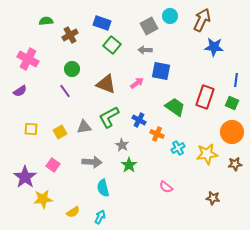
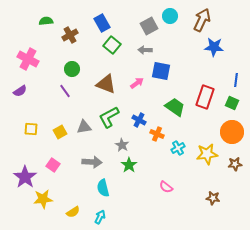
blue rectangle at (102, 23): rotated 42 degrees clockwise
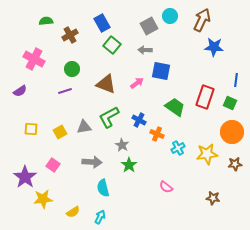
pink cross at (28, 59): moved 6 px right
purple line at (65, 91): rotated 72 degrees counterclockwise
green square at (232, 103): moved 2 px left
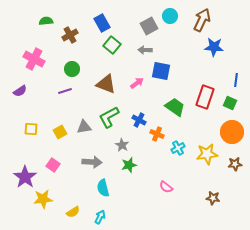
green star at (129, 165): rotated 21 degrees clockwise
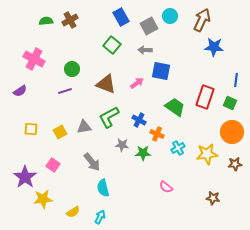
blue rectangle at (102, 23): moved 19 px right, 6 px up
brown cross at (70, 35): moved 15 px up
gray star at (122, 145): rotated 24 degrees counterclockwise
gray arrow at (92, 162): rotated 48 degrees clockwise
green star at (129, 165): moved 14 px right, 12 px up; rotated 14 degrees clockwise
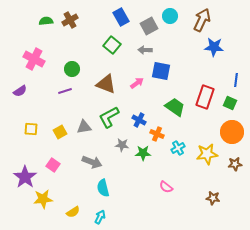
gray arrow at (92, 162): rotated 30 degrees counterclockwise
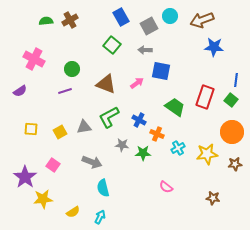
brown arrow at (202, 20): rotated 135 degrees counterclockwise
green square at (230, 103): moved 1 px right, 3 px up; rotated 16 degrees clockwise
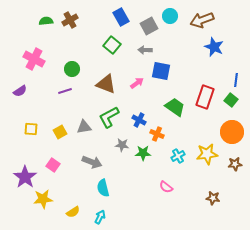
blue star at (214, 47): rotated 18 degrees clockwise
cyan cross at (178, 148): moved 8 px down
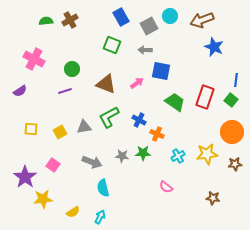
green square at (112, 45): rotated 18 degrees counterclockwise
green trapezoid at (175, 107): moved 5 px up
gray star at (122, 145): moved 11 px down
